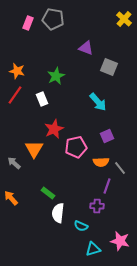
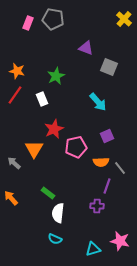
cyan semicircle: moved 26 px left, 13 px down
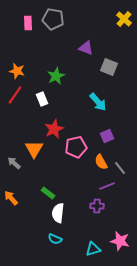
pink rectangle: rotated 24 degrees counterclockwise
orange semicircle: rotated 63 degrees clockwise
purple line: rotated 49 degrees clockwise
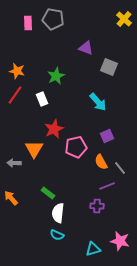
gray arrow: rotated 40 degrees counterclockwise
cyan semicircle: moved 2 px right, 4 px up
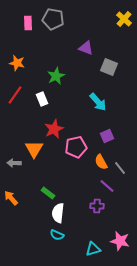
orange star: moved 8 px up
purple line: rotated 63 degrees clockwise
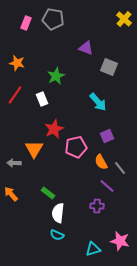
pink rectangle: moved 2 px left; rotated 24 degrees clockwise
orange arrow: moved 4 px up
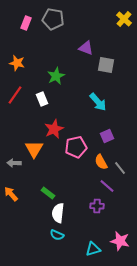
gray square: moved 3 px left, 2 px up; rotated 12 degrees counterclockwise
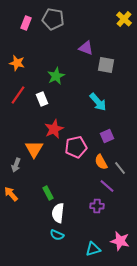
red line: moved 3 px right
gray arrow: moved 2 px right, 2 px down; rotated 72 degrees counterclockwise
green rectangle: rotated 24 degrees clockwise
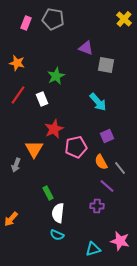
orange arrow: moved 25 px down; rotated 98 degrees counterclockwise
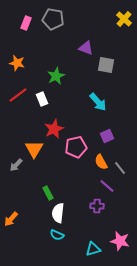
red line: rotated 18 degrees clockwise
gray arrow: rotated 24 degrees clockwise
